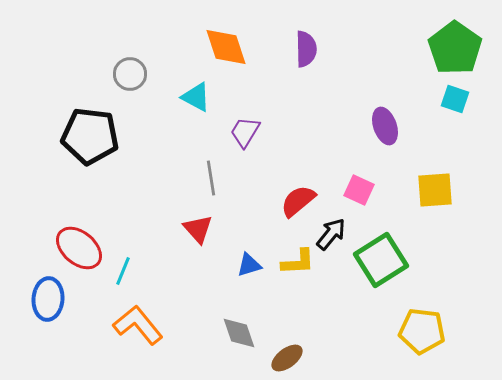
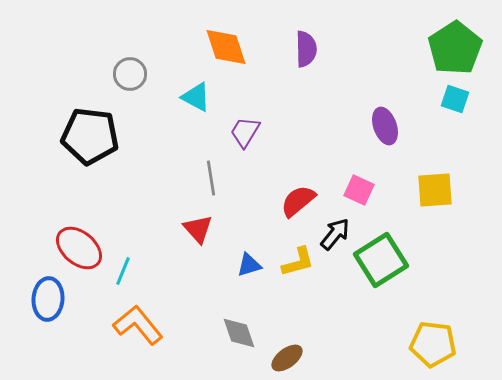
green pentagon: rotated 4 degrees clockwise
black arrow: moved 4 px right
yellow L-shape: rotated 12 degrees counterclockwise
yellow pentagon: moved 11 px right, 13 px down
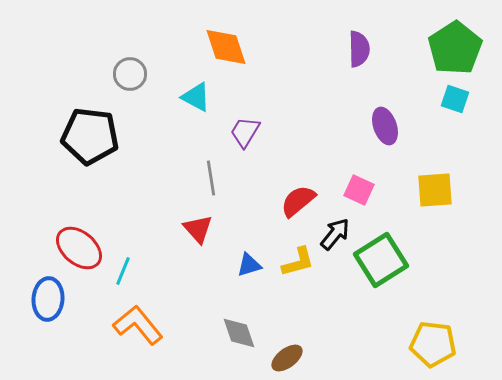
purple semicircle: moved 53 px right
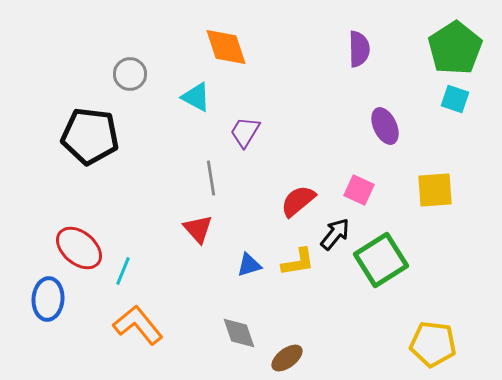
purple ellipse: rotated 6 degrees counterclockwise
yellow L-shape: rotated 6 degrees clockwise
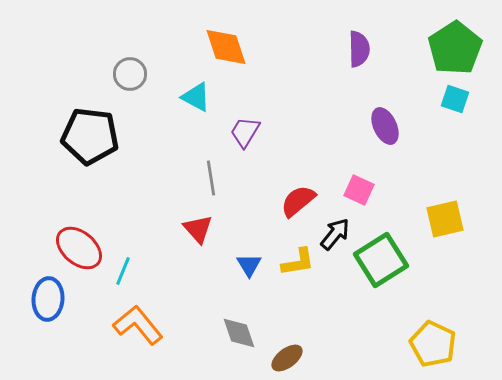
yellow square: moved 10 px right, 29 px down; rotated 9 degrees counterclockwise
blue triangle: rotated 44 degrees counterclockwise
yellow pentagon: rotated 18 degrees clockwise
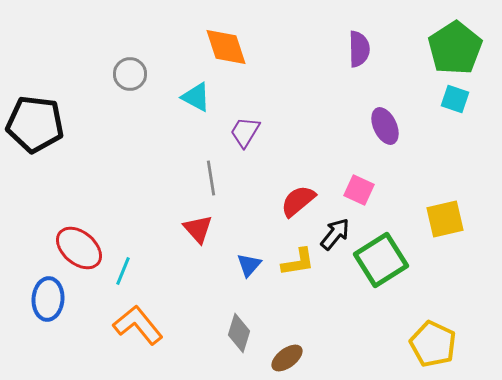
black pentagon: moved 55 px left, 12 px up
blue triangle: rotated 12 degrees clockwise
gray diamond: rotated 36 degrees clockwise
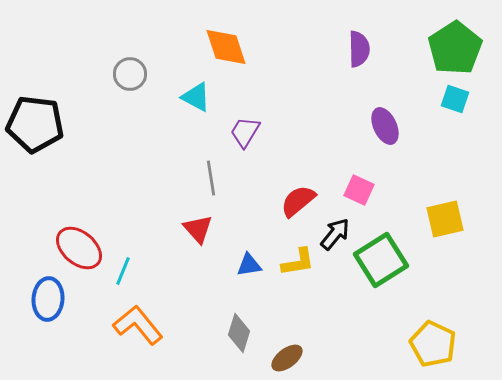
blue triangle: rotated 40 degrees clockwise
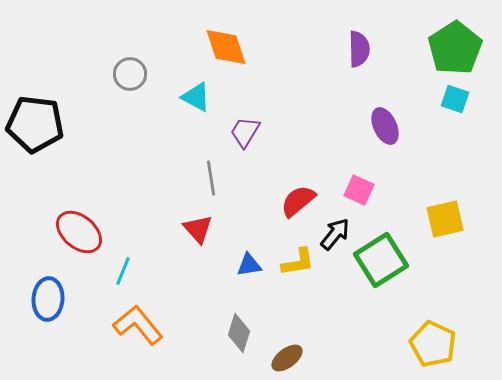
red ellipse: moved 16 px up
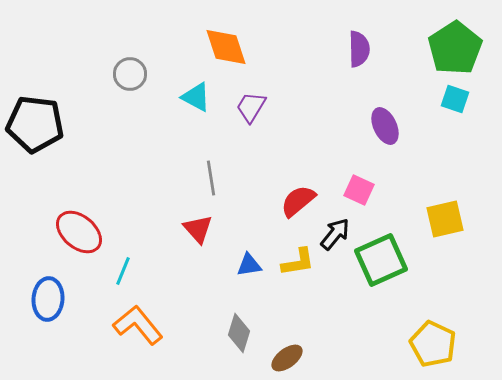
purple trapezoid: moved 6 px right, 25 px up
green square: rotated 8 degrees clockwise
